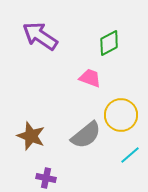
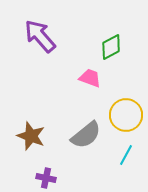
purple arrow: rotated 15 degrees clockwise
green diamond: moved 2 px right, 4 px down
yellow circle: moved 5 px right
cyan line: moved 4 px left; rotated 20 degrees counterclockwise
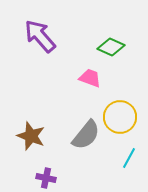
green diamond: rotated 52 degrees clockwise
yellow circle: moved 6 px left, 2 px down
gray semicircle: rotated 12 degrees counterclockwise
cyan line: moved 3 px right, 3 px down
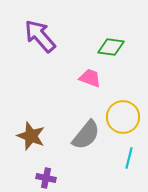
green diamond: rotated 16 degrees counterclockwise
yellow circle: moved 3 px right
cyan line: rotated 15 degrees counterclockwise
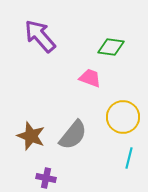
gray semicircle: moved 13 px left
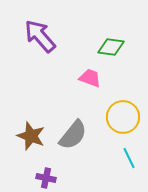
cyan line: rotated 40 degrees counterclockwise
